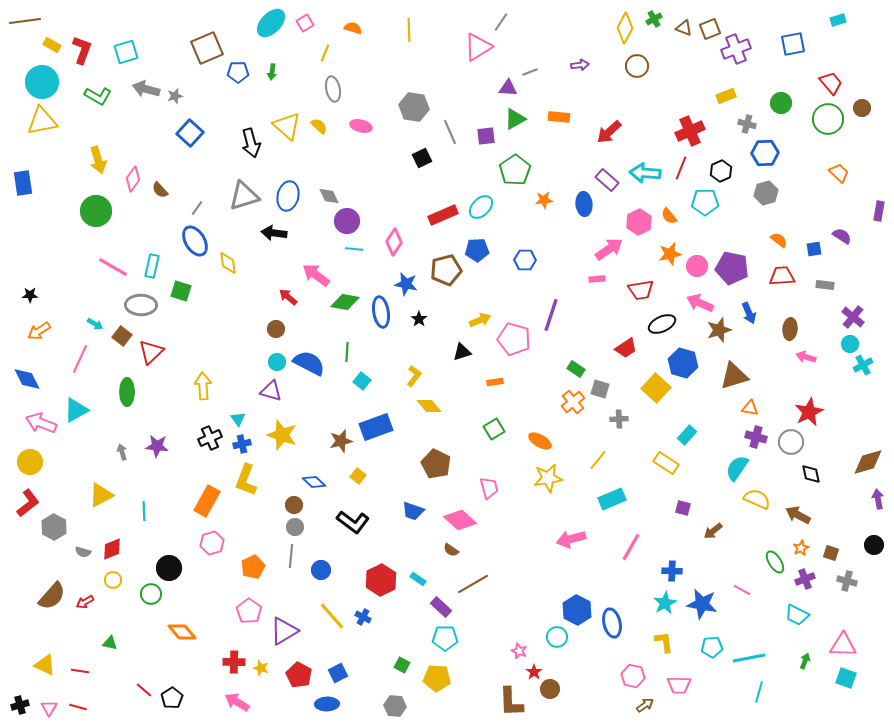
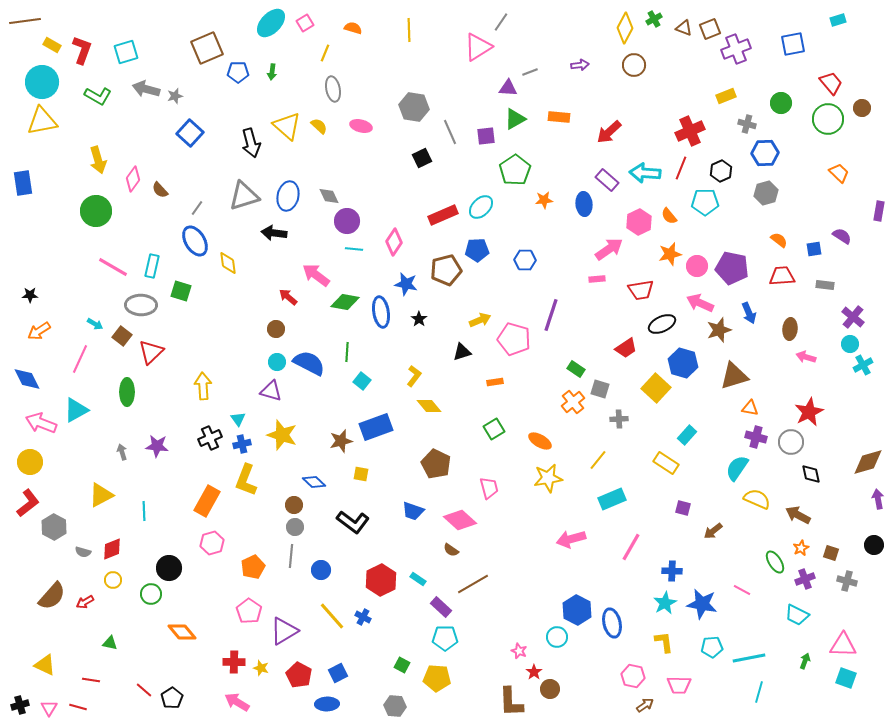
brown circle at (637, 66): moved 3 px left, 1 px up
yellow square at (358, 476): moved 3 px right, 2 px up; rotated 28 degrees counterclockwise
red line at (80, 671): moved 11 px right, 9 px down
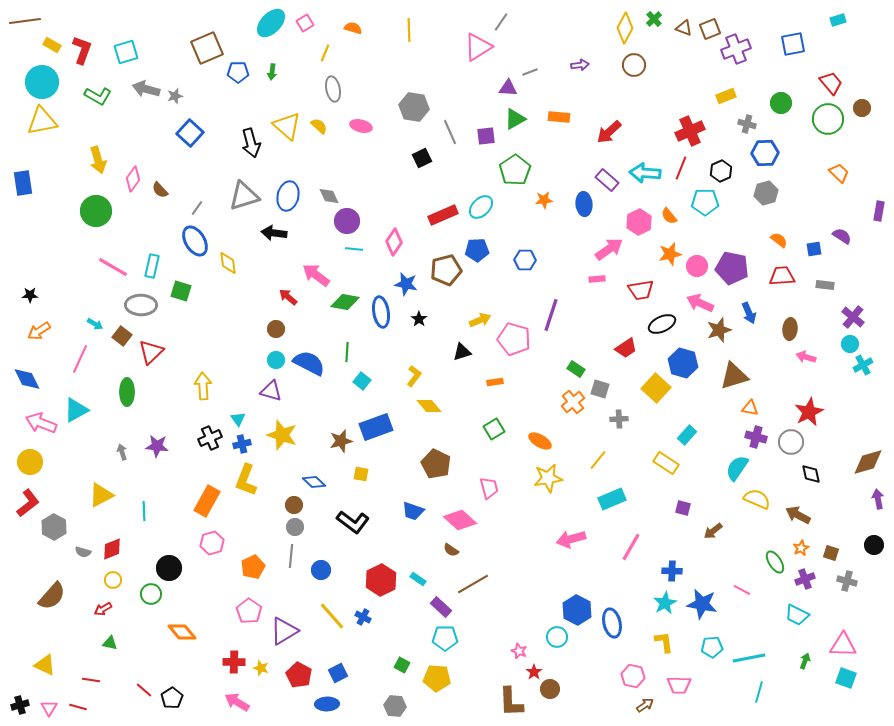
green cross at (654, 19): rotated 14 degrees counterclockwise
cyan circle at (277, 362): moved 1 px left, 2 px up
red arrow at (85, 602): moved 18 px right, 7 px down
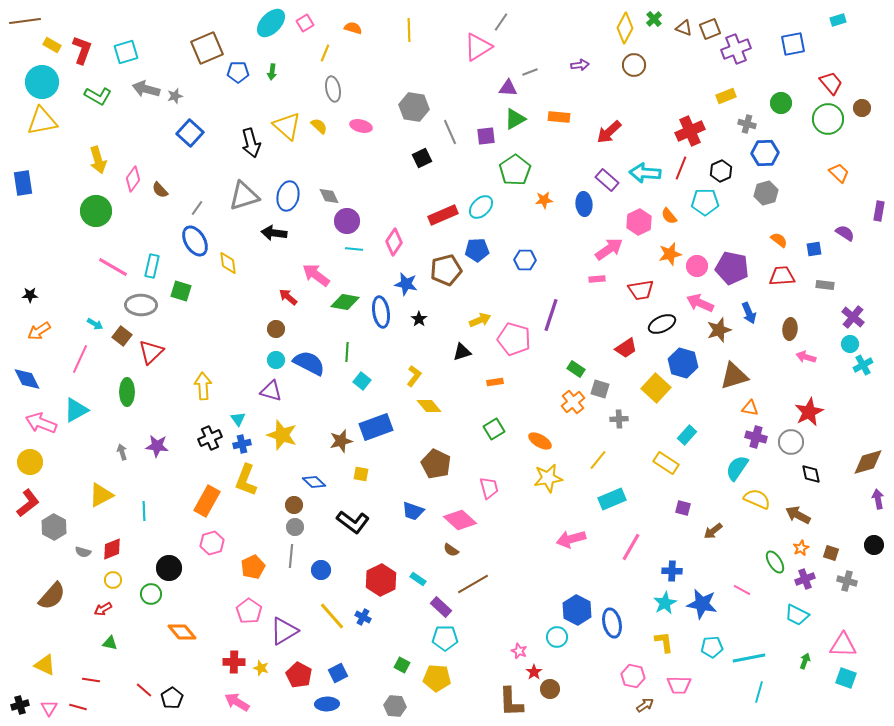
purple semicircle at (842, 236): moved 3 px right, 3 px up
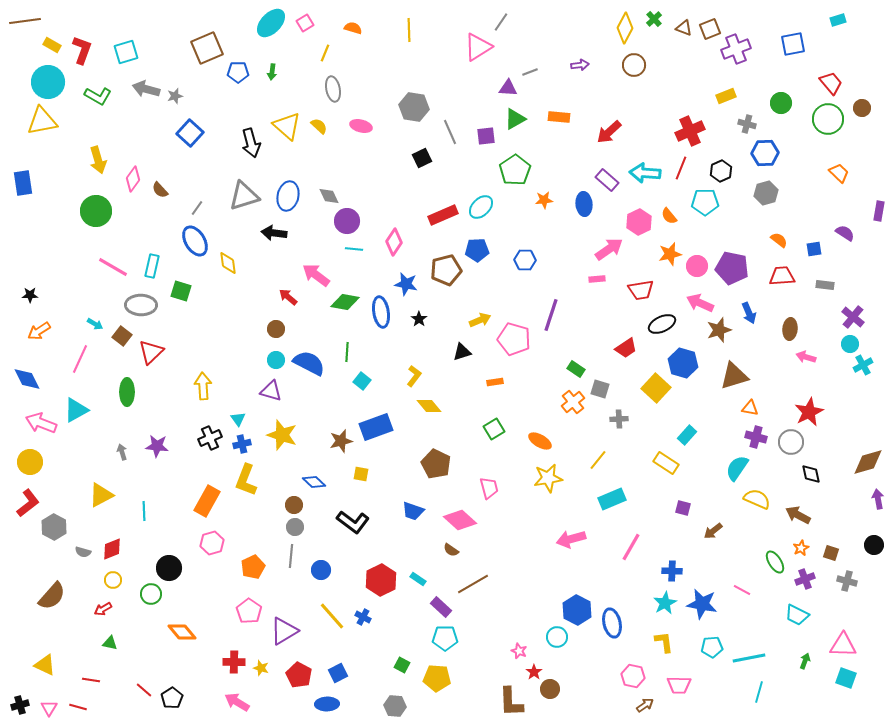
cyan circle at (42, 82): moved 6 px right
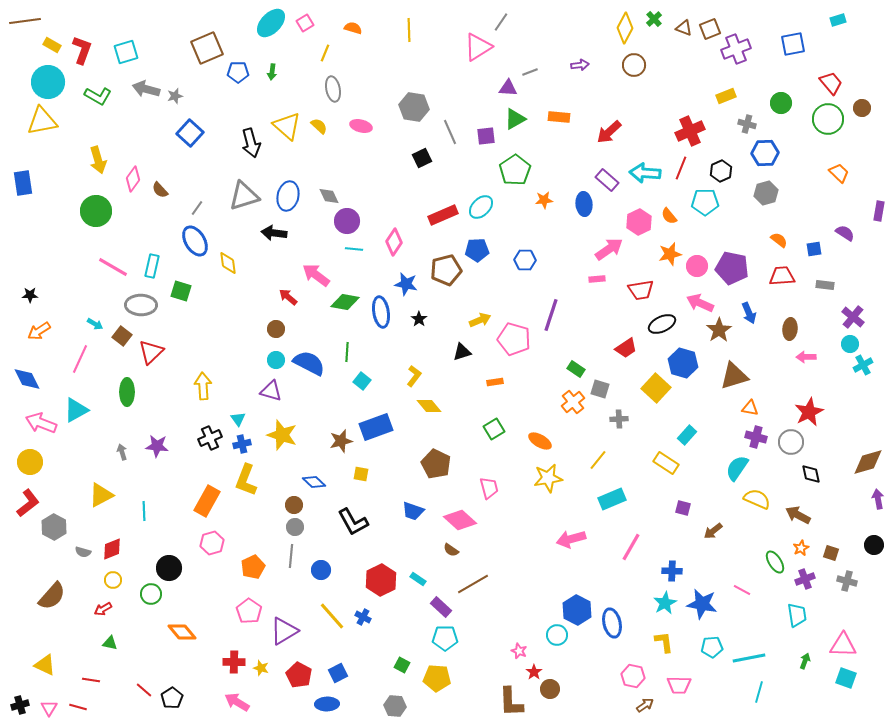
brown star at (719, 330): rotated 15 degrees counterclockwise
pink arrow at (806, 357): rotated 18 degrees counterclockwise
black L-shape at (353, 522): rotated 24 degrees clockwise
cyan trapezoid at (797, 615): rotated 125 degrees counterclockwise
cyan circle at (557, 637): moved 2 px up
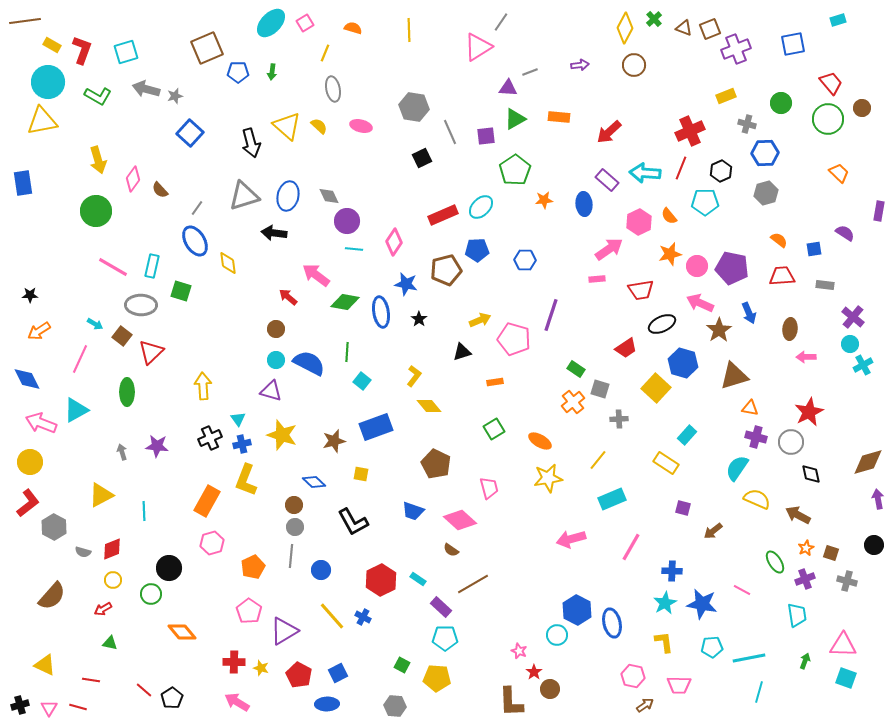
brown star at (341, 441): moved 7 px left
orange star at (801, 548): moved 5 px right
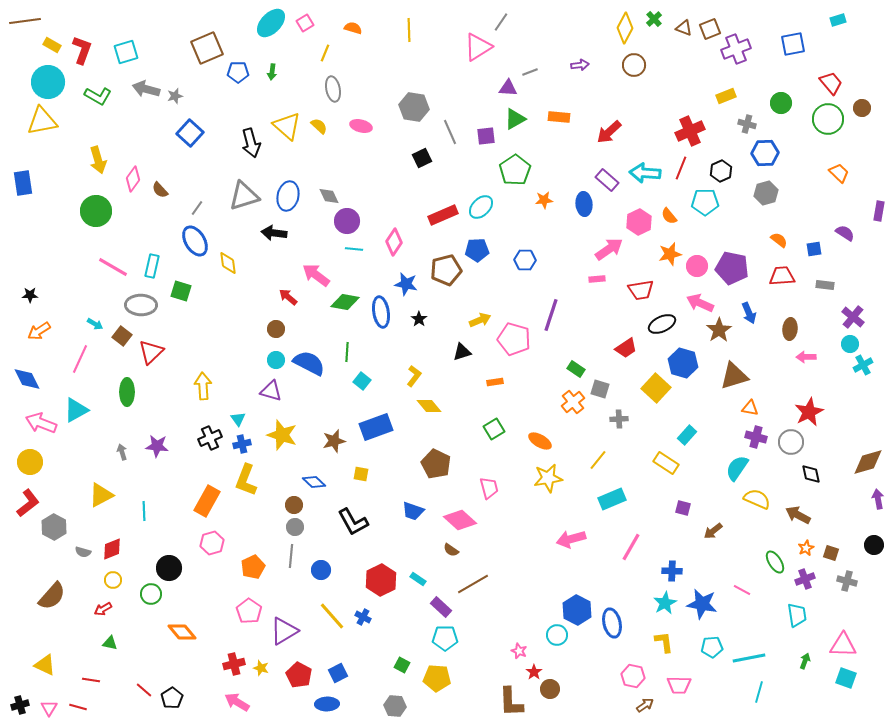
red cross at (234, 662): moved 2 px down; rotated 15 degrees counterclockwise
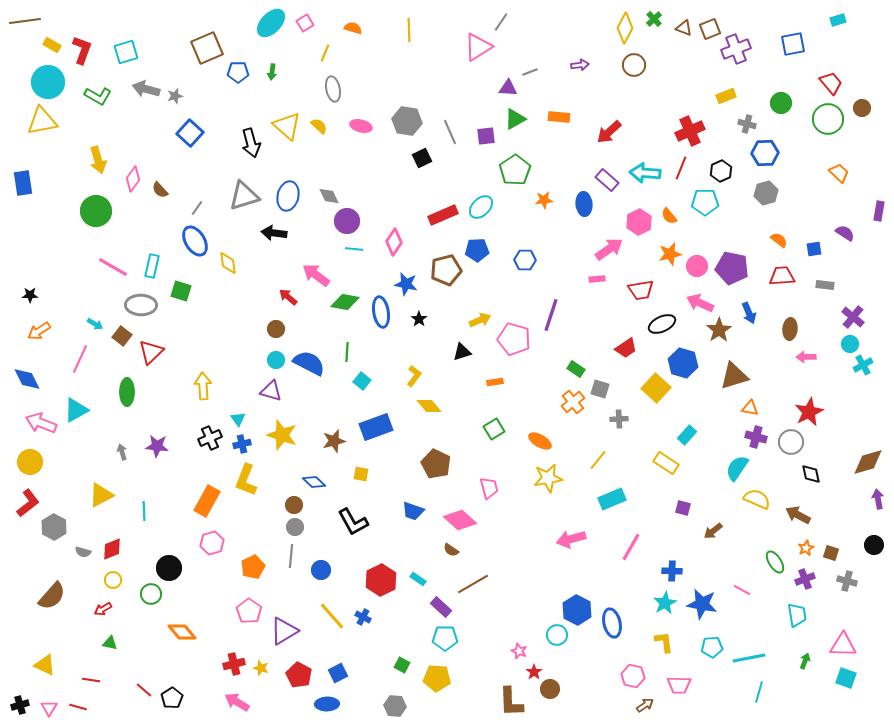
gray hexagon at (414, 107): moved 7 px left, 14 px down
